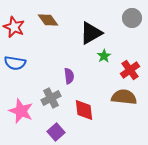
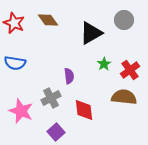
gray circle: moved 8 px left, 2 px down
red star: moved 4 px up
green star: moved 8 px down
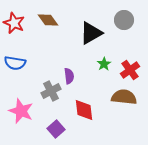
gray cross: moved 7 px up
purple square: moved 3 px up
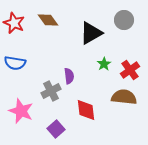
red diamond: moved 2 px right
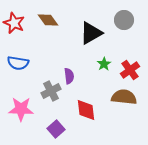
blue semicircle: moved 3 px right
pink star: moved 2 px up; rotated 20 degrees counterclockwise
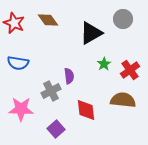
gray circle: moved 1 px left, 1 px up
brown semicircle: moved 1 px left, 3 px down
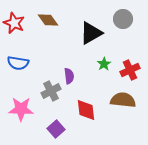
red cross: rotated 12 degrees clockwise
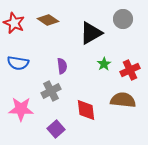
brown diamond: rotated 20 degrees counterclockwise
purple semicircle: moved 7 px left, 10 px up
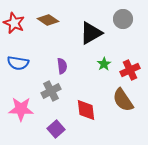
brown semicircle: rotated 130 degrees counterclockwise
